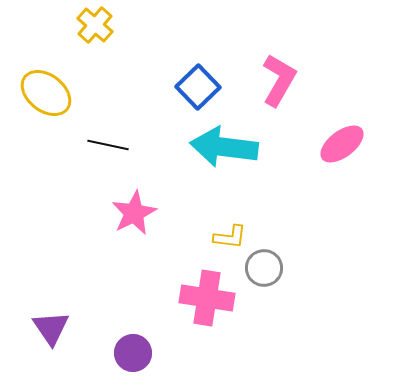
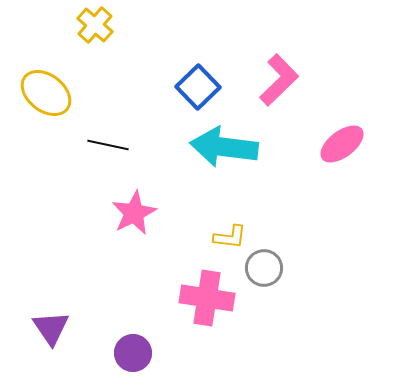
pink L-shape: rotated 16 degrees clockwise
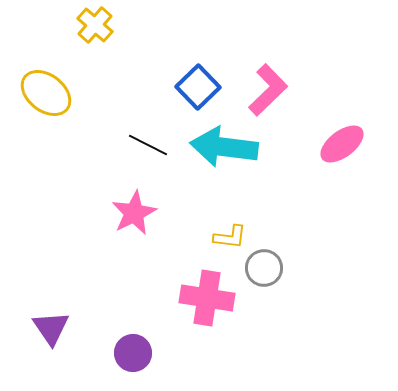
pink L-shape: moved 11 px left, 10 px down
black line: moved 40 px right; rotated 15 degrees clockwise
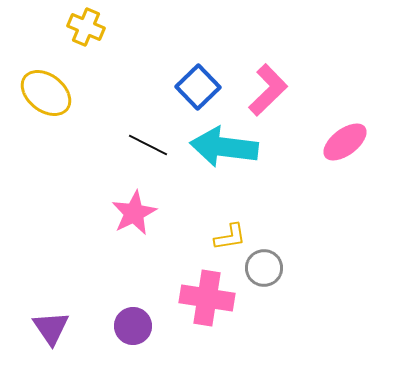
yellow cross: moved 9 px left, 2 px down; rotated 18 degrees counterclockwise
pink ellipse: moved 3 px right, 2 px up
yellow L-shape: rotated 16 degrees counterclockwise
purple circle: moved 27 px up
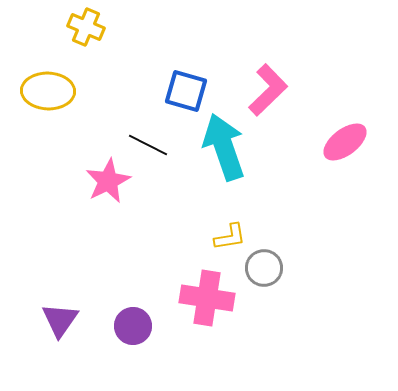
blue square: moved 12 px left, 4 px down; rotated 30 degrees counterclockwise
yellow ellipse: moved 2 px right, 2 px up; rotated 36 degrees counterclockwise
cyan arrow: rotated 64 degrees clockwise
pink star: moved 26 px left, 32 px up
purple triangle: moved 9 px right, 8 px up; rotated 9 degrees clockwise
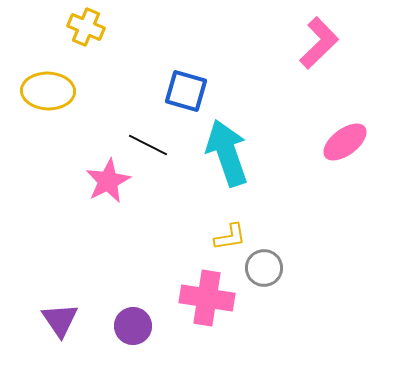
pink L-shape: moved 51 px right, 47 px up
cyan arrow: moved 3 px right, 6 px down
purple triangle: rotated 9 degrees counterclockwise
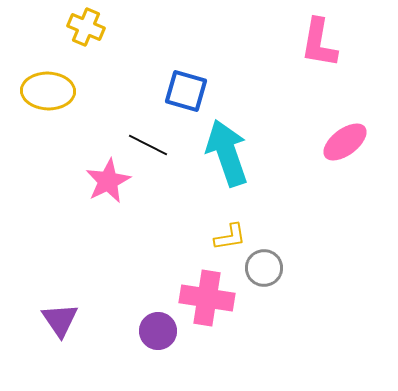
pink L-shape: rotated 144 degrees clockwise
purple circle: moved 25 px right, 5 px down
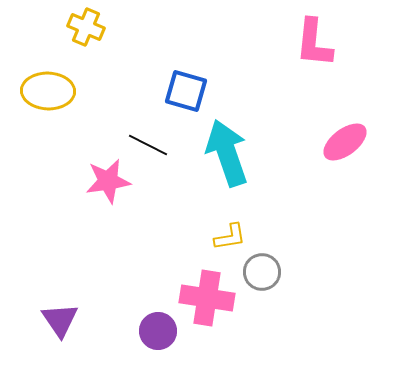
pink L-shape: moved 5 px left; rotated 4 degrees counterclockwise
pink star: rotated 18 degrees clockwise
gray circle: moved 2 px left, 4 px down
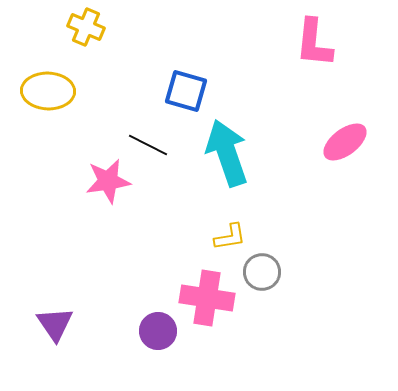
purple triangle: moved 5 px left, 4 px down
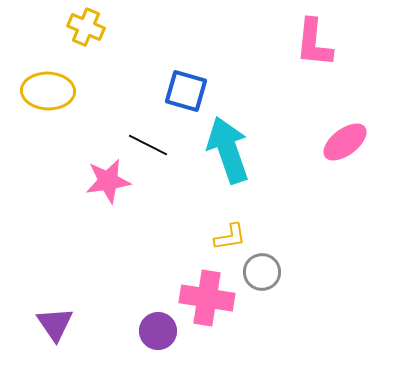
cyan arrow: moved 1 px right, 3 px up
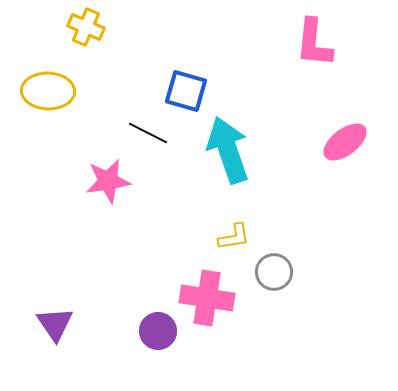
black line: moved 12 px up
yellow L-shape: moved 4 px right
gray circle: moved 12 px right
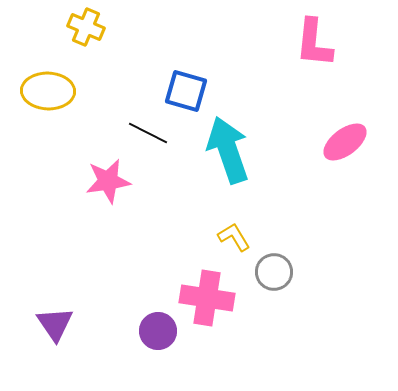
yellow L-shape: rotated 112 degrees counterclockwise
